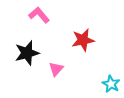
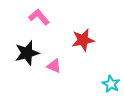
pink L-shape: moved 2 px down
pink triangle: moved 2 px left, 3 px up; rotated 49 degrees counterclockwise
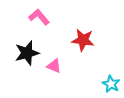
red star: rotated 20 degrees clockwise
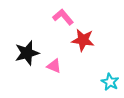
pink L-shape: moved 24 px right
cyan star: moved 1 px left, 2 px up
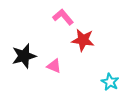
black star: moved 3 px left, 3 px down
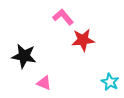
red star: rotated 15 degrees counterclockwise
black star: rotated 25 degrees clockwise
pink triangle: moved 10 px left, 17 px down
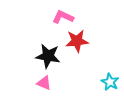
pink L-shape: rotated 25 degrees counterclockwise
red star: moved 6 px left, 1 px down
black star: moved 24 px right
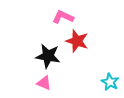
red star: rotated 25 degrees clockwise
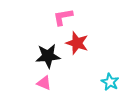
pink L-shape: rotated 35 degrees counterclockwise
red star: moved 2 px down
black star: rotated 15 degrees counterclockwise
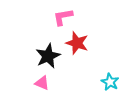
black star: rotated 20 degrees counterclockwise
pink triangle: moved 2 px left
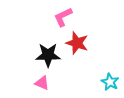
pink L-shape: rotated 15 degrees counterclockwise
black star: moved 1 px up; rotated 25 degrees clockwise
